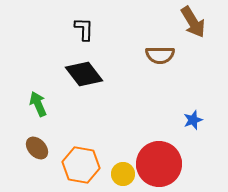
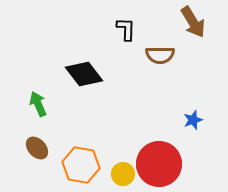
black L-shape: moved 42 px right
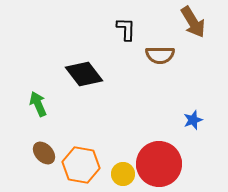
brown ellipse: moved 7 px right, 5 px down
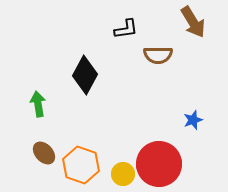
black L-shape: rotated 80 degrees clockwise
brown semicircle: moved 2 px left
black diamond: moved 1 px right, 1 px down; rotated 66 degrees clockwise
green arrow: rotated 15 degrees clockwise
orange hexagon: rotated 9 degrees clockwise
